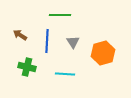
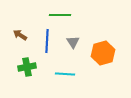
green cross: rotated 24 degrees counterclockwise
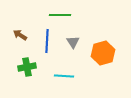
cyan line: moved 1 px left, 2 px down
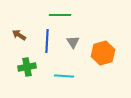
brown arrow: moved 1 px left
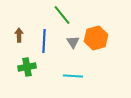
green line: moved 2 px right; rotated 50 degrees clockwise
brown arrow: rotated 56 degrees clockwise
blue line: moved 3 px left
orange hexagon: moved 7 px left, 15 px up
cyan line: moved 9 px right
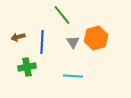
brown arrow: moved 1 px left, 2 px down; rotated 104 degrees counterclockwise
blue line: moved 2 px left, 1 px down
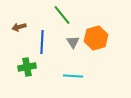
brown arrow: moved 1 px right, 10 px up
